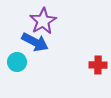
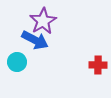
blue arrow: moved 2 px up
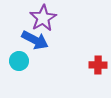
purple star: moved 3 px up
cyan circle: moved 2 px right, 1 px up
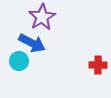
purple star: moved 1 px left, 1 px up
blue arrow: moved 3 px left, 3 px down
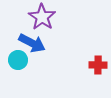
purple star: rotated 8 degrees counterclockwise
cyan circle: moved 1 px left, 1 px up
